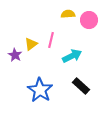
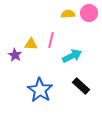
pink circle: moved 7 px up
yellow triangle: rotated 40 degrees clockwise
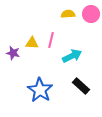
pink circle: moved 2 px right, 1 px down
yellow triangle: moved 1 px right, 1 px up
purple star: moved 2 px left, 2 px up; rotated 16 degrees counterclockwise
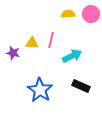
black rectangle: rotated 18 degrees counterclockwise
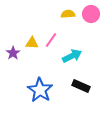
pink line: rotated 21 degrees clockwise
purple star: rotated 24 degrees clockwise
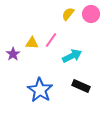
yellow semicircle: rotated 48 degrees counterclockwise
purple star: moved 1 px down
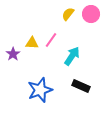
cyan arrow: rotated 30 degrees counterclockwise
blue star: rotated 20 degrees clockwise
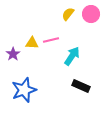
pink line: rotated 42 degrees clockwise
blue star: moved 16 px left
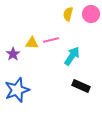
yellow semicircle: rotated 24 degrees counterclockwise
blue star: moved 7 px left
